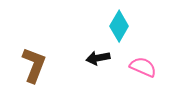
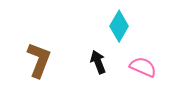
black arrow: moved 4 px down; rotated 80 degrees clockwise
brown L-shape: moved 5 px right, 5 px up
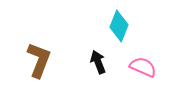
cyan diamond: rotated 8 degrees counterclockwise
